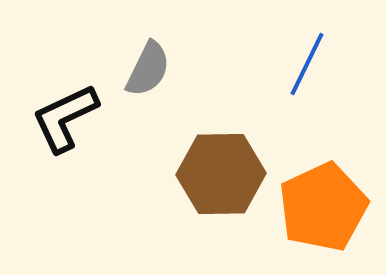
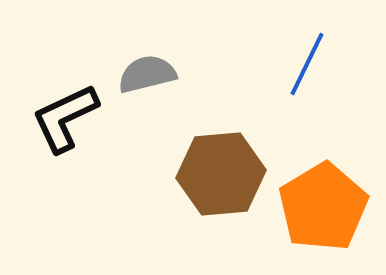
gray semicircle: moved 1 px left, 5 px down; rotated 130 degrees counterclockwise
brown hexagon: rotated 4 degrees counterclockwise
orange pentagon: rotated 6 degrees counterclockwise
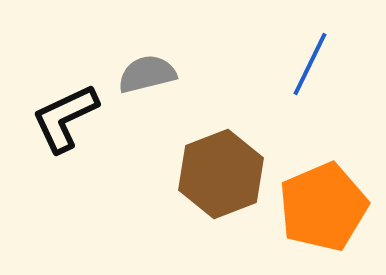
blue line: moved 3 px right
brown hexagon: rotated 16 degrees counterclockwise
orange pentagon: rotated 8 degrees clockwise
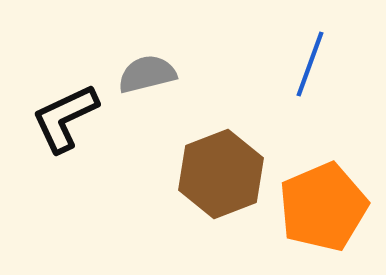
blue line: rotated 6 degrees counterclockwise
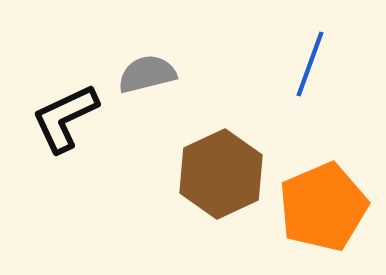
brown hexagon: rotated 4 degrees counterclockwise
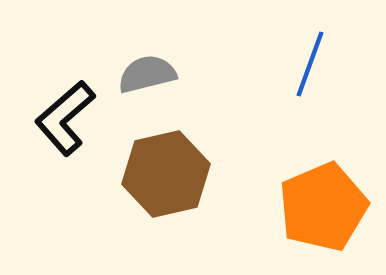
black L-shape: rotated 16 degrees counterclockwise
brown hexagon: moved 55 px left; rotated 12 degrees clockwise
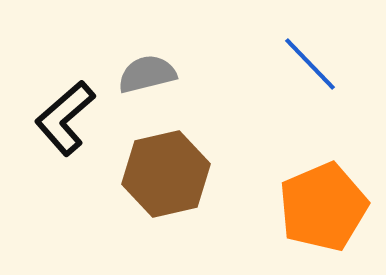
blue line: rotated 64 degrees counterclockwise
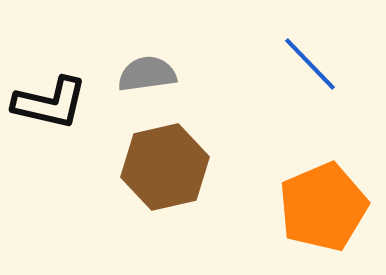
gray semicircle: rotated 6 degrees clockwise
black L-shape: moved 15 px left, 15 px up; rotated 126 degrees counterclockwise
brown hexagon: moved 1 px left, 7 px up
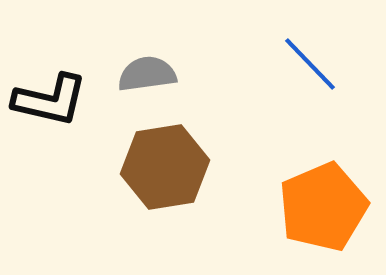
black L-shape: moved 3 px up
brown hexagon: rotated 4 degrees clockwise
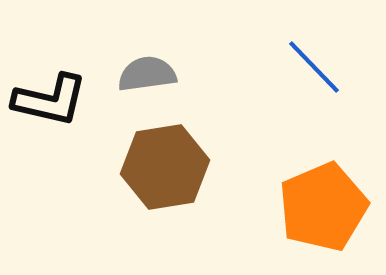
blue line: moved 4 px right, 3 px down
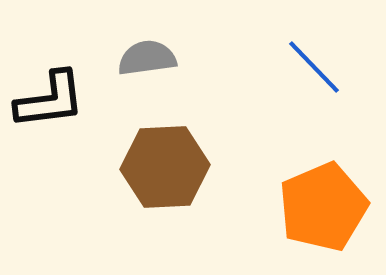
gray semicircle: moved 16 px up
black L-shape: rotated 20 degrees counterclockwise
brown hexagon: rotated 6 degrees clockwise
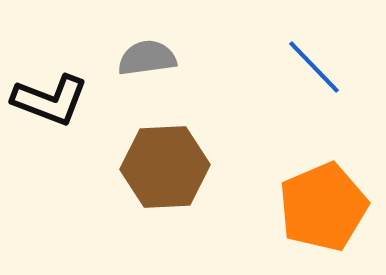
black L-shape: rotated 28 degrees clockwise
